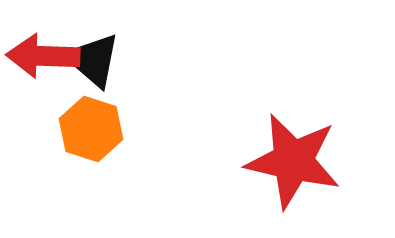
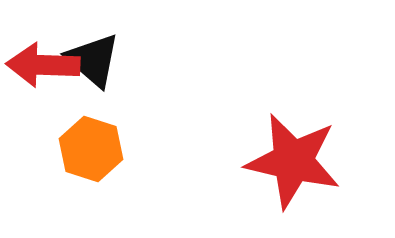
red arrow: moved 9 px down
orange hexagon: moved 20 px down
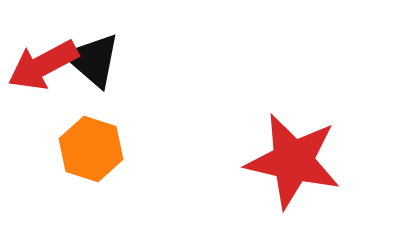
red arrow: rotated 30 degrees counterclockwise
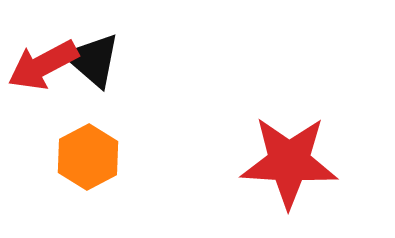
orange hexagon: moved 3 px left, 8 px down; rotated 14 degrees clockwise
red star: moved 4 px left, 1 px down; rotated 10 degrees counterclockwise
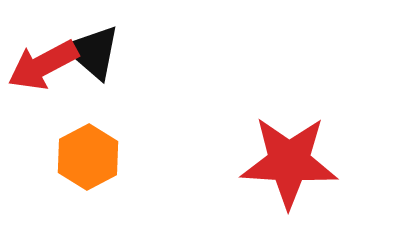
black triangle: moved 8 px up
